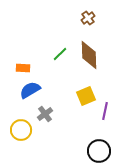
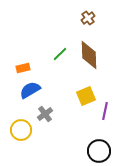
orange rectangle: rotated 16 degrees counterclockwise
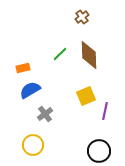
brown cross: moved 6 px left, 1 px up
yellow circle: moved 12 px right, 15 px down
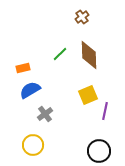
yellow square: moved 2 px right, 1 px up
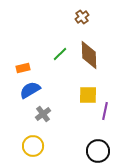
yellow square: rotated 24 degrees clockwise
gray cross: moved 2 px left
yellow circle: moved 1 px down
black circle: moved 1 px left
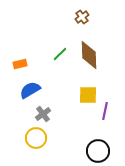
orange rectangle: moved 3 px left, 4 px up
yellow circle: moved 3 px right, 8 px up
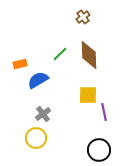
brown cross: moved 1 px right
blue semicircle: moved 8 px right, 10 px up
purple line: moved 1 px left, 1 px down; rotated 24 degrees counterclockwise
black circle: moved 1 px right, 1 px up
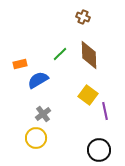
brown cross: rotated 32 degrees counterclockwise
yellow square: rotated 36 degrees clockwise
purple line: moved 1 px right, 1 px up
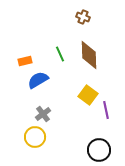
green line: rotated 70 degrees counterclockwise
orange rectangle: moved 5 px right, 3 px up
purple line: moved 1 px right, 1 px up
yellow circle: moved 1 px left, 1 px up
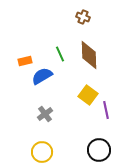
blue semicircle: moved 4 px right, 4 px up
gray cross: moved 2 px right
yellow circle: moved 7 px right, 15 px down
